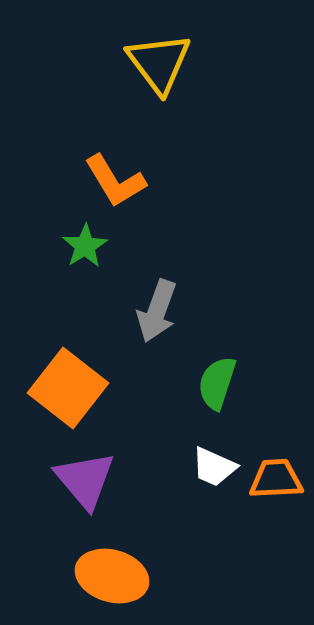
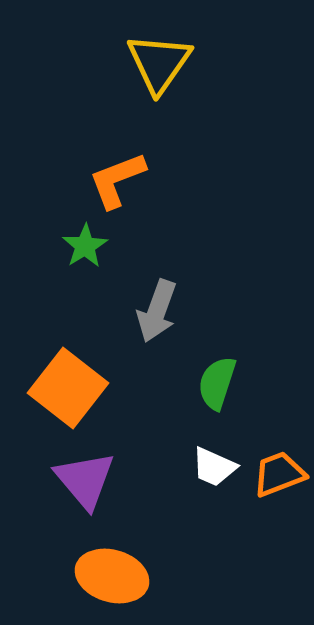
yellow triangle: rotated 12 degrees clockwise
orange L-shape: moved 2 px right, 1 px up; rotated 100 degrees clockwise
orange trapezoid: moved 3 px right, 5 px up; rotated 18 degrees counterclockwise
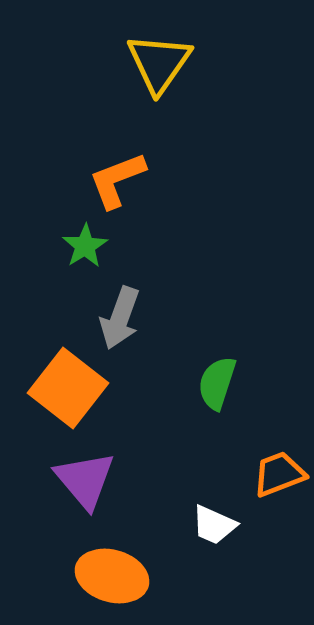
gray arrow: moved 37 px left, 7 px down
white trapezoid: moved 58 px down
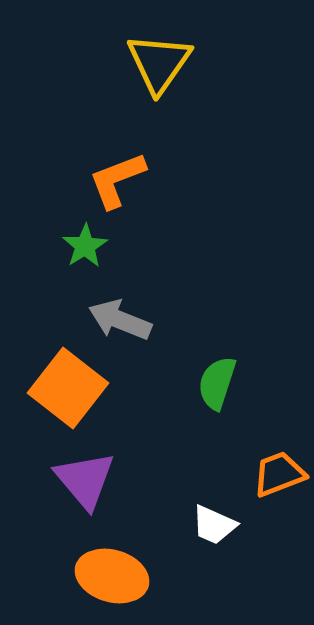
gray arrow: moved 2 px down; rotated 92 degrees clockwise
